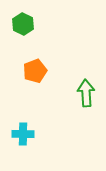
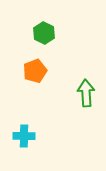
green hexagon: moved 21 px right, 9 px down
cyan cross: moved 1 px right, 2 px down
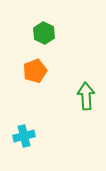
green arrow: moved 3 px down
cyan cross: rotated 15 degrees counterclockwise
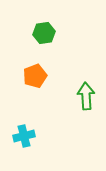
green hexagon: rotated 25 degrees clockwise
orange pentagon: moved 5 px down
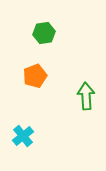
cyan cross: moved 1 px left; rotated 25 degrees counterclockwise
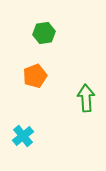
green arrow: moved 2 px down
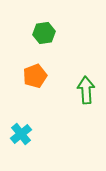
green arrow: moved 8 px up
cyan cross: moved 2 px left, 2 px up
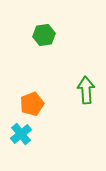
green hexagon: moved 2 px down
orange pentagon: moved 3 px left, 28 px down
